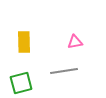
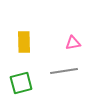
pink triangle: moved 2 px left, 1 px down
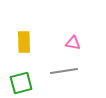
pink triangle: rotated 21 degrees clockwise
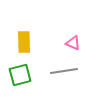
pink triangle: rotated 14 degrees clockwise
green square: moved 1 px left, 8 px up
